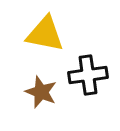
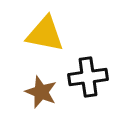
black cross: moved 2 px down
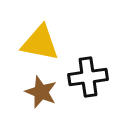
yellow triangle: moved 5 px left, 9 px down
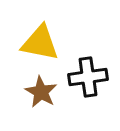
brown star: rotated 8 degrees clockwise
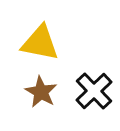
black cross: moved 6 px right, 14 px down; rotated 36 degrees counterclockwise
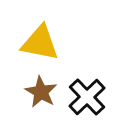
black cross: moved 7 px left, 6 px down
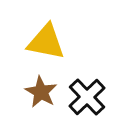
yellow triangle: moved 6 px right, 1 px up
